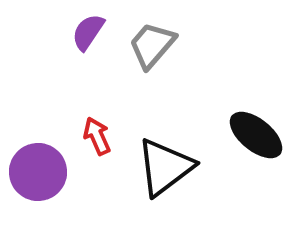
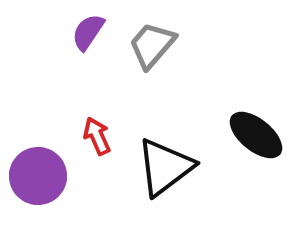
purple circle: moved 4 px down
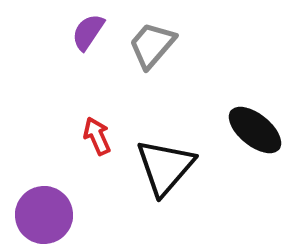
black ellipse: moved 1 px left, 5 px up
black triangle: rotated 12 degrees counterclockwise
purple circle: moved 6 px right, 39 px down
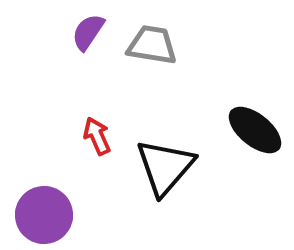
gray trapezoid: rotated 58 degrees clockwise
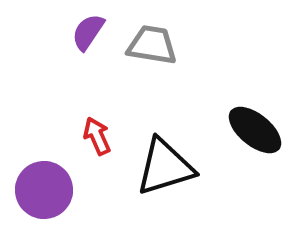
black triangle: rotated 32 degrees clockwise
purple circle: moved 25 px up
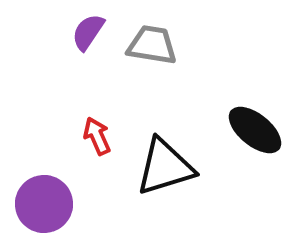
purple circle: moved 14 px down
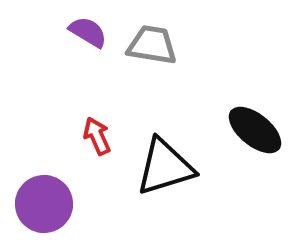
purple semicircle: rotated 87 degrees clockwise
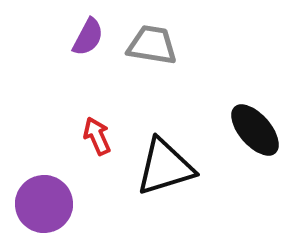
purple semicircle: moved 5 px down; rotated 87 degrees clockwise
black ellipse: rotated 10 degrees clockwise
